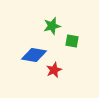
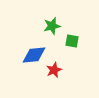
blue diamond: rotated 15 degrees counterclockwise
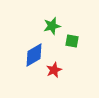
blue diamond: rotated 25 degrees counterclockwise
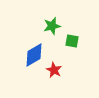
red star: rotated 21 degrees counterclockwise
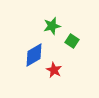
green square: rotated 24 degrees clockwise
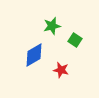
green square: moved 3 px right, 1 px up
red star: moved 7 px right; rotated 14 degrees counterclockwise
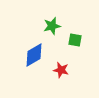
green square: rotated 24 degrees counterclockwise
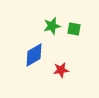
green square: moved 1 px left, 11 px up
red star: rotated 21 degrees counterclockwise
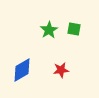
green star: moved 3 px left, 4 px down; rotated 18 degrees counterclockwise
blue diamond: moved 12 px left, 15 px down
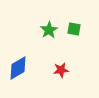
blue diamond: moved 4 px left, 2 px up
